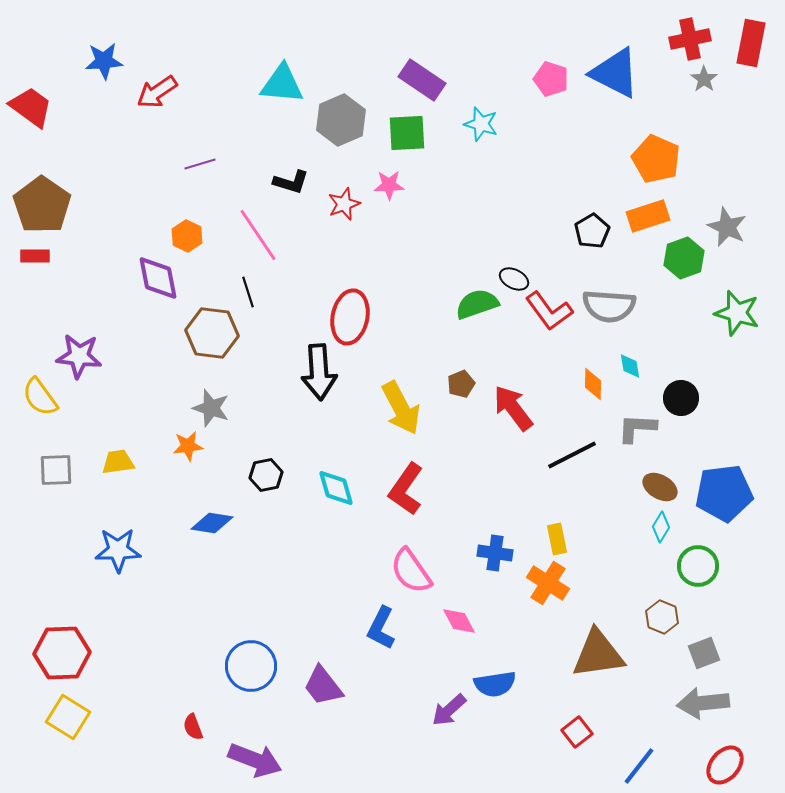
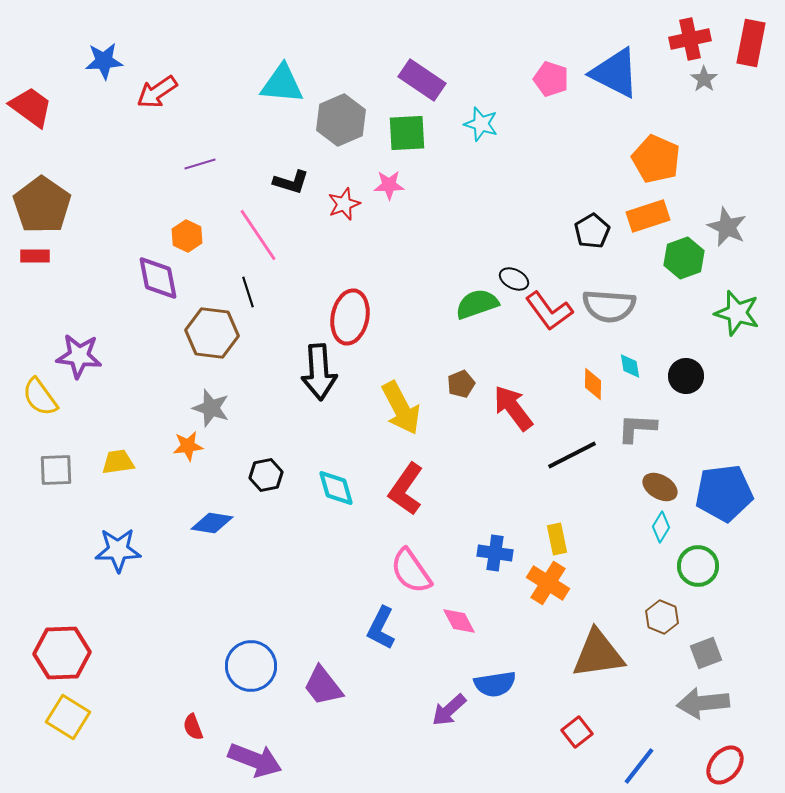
black circle at (681, 398): moved 5 px right, 22 px up
gray square at (704, 653): moved 2 px right
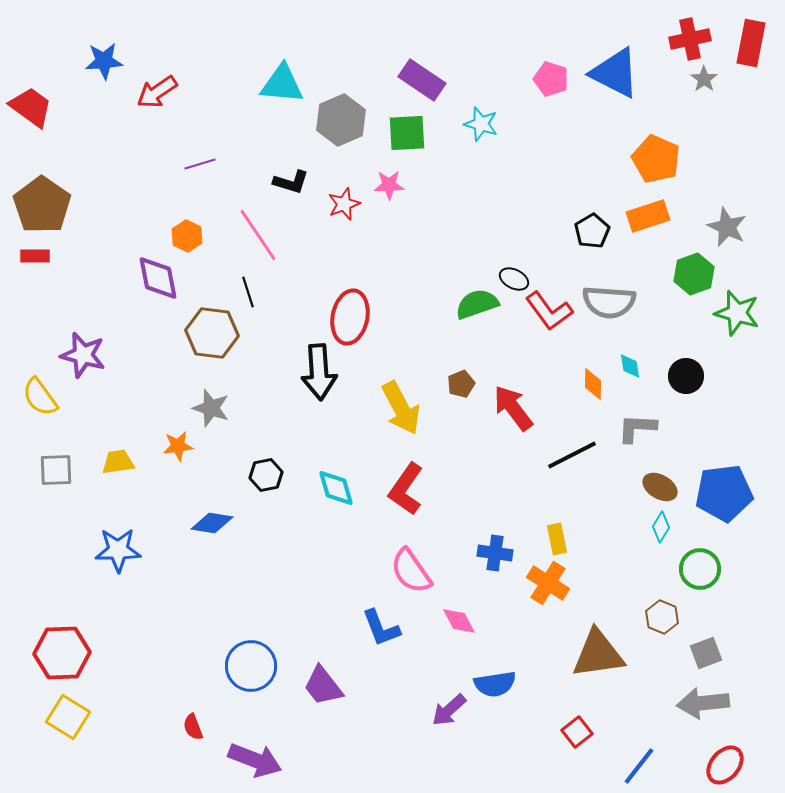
green hexagon at (684, 258): moved 10 px right, 16 px down
gray semicircle at (609, 306): moved 4 px up
purple star at (79, 356): moved 4 px right, 1 px up; rotated 9 degrees clockwise
orange star at (188, 446): moved 10 px left
green circle at (698, 566): moved 2 px right, 3 px down
blue L-shape at (381, 628): rotated 48 degrees counterclockwise
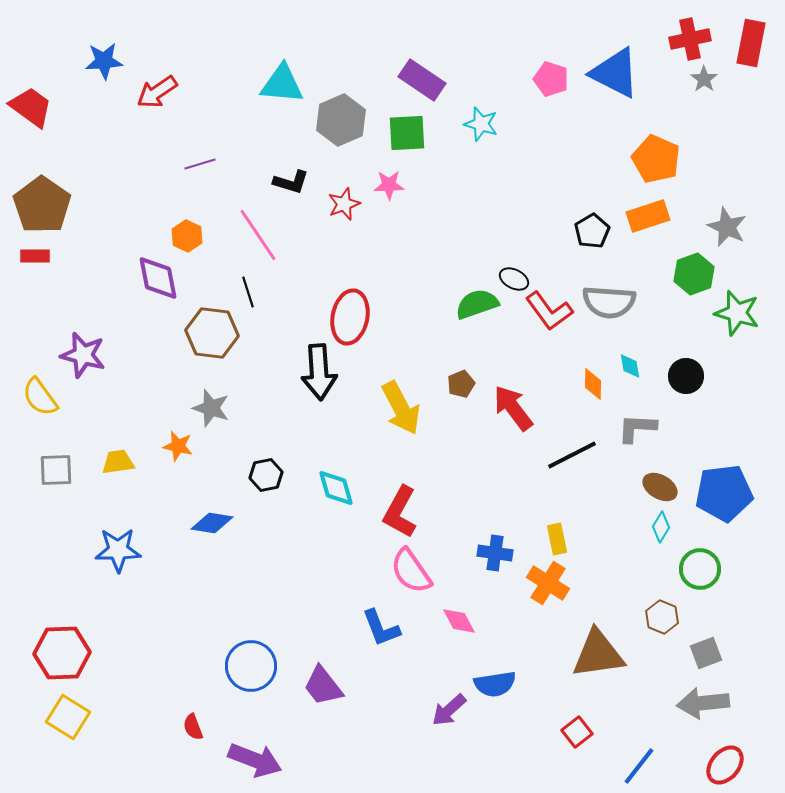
orange star at (178, 446): rotated 20 degrees clockwise
red L-shape at (406, 489): moved 6 px left, 23 px down; rotated 6 degrees counterclockwise
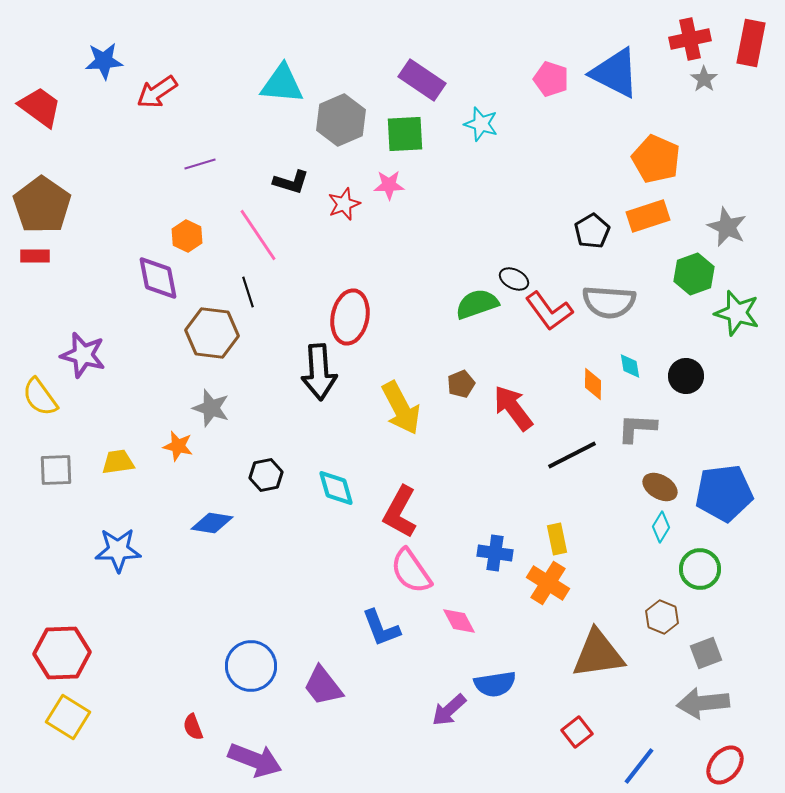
red trapezoid at (31, 107): moved 9 px right
green square at (407, 133): moved 2 px left, 1 px down
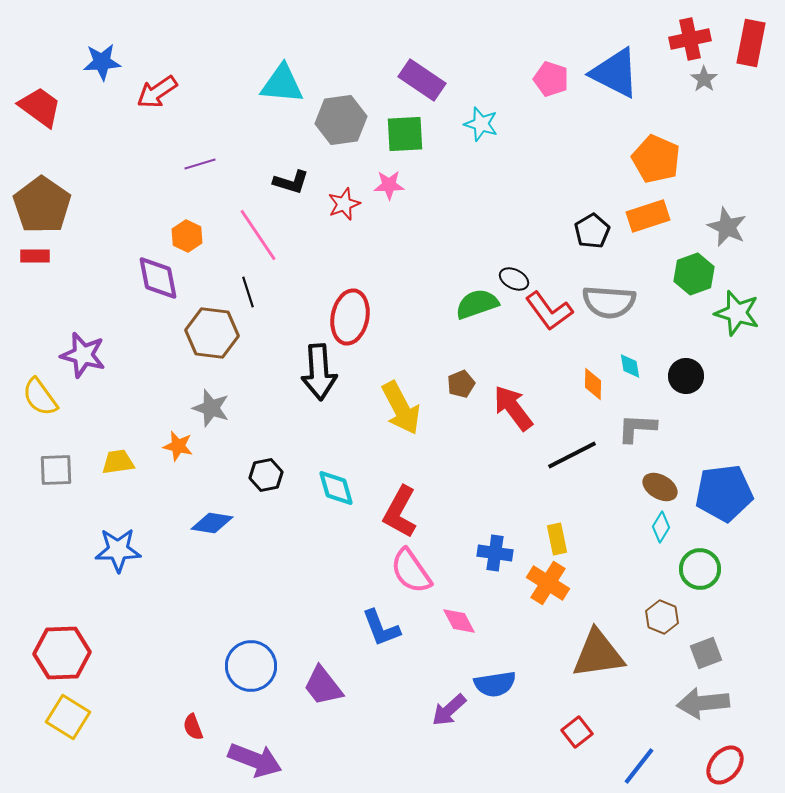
blue star at (104, 61): moved 2 px left, 1 px down
gray hexagon at (341, 120): rotated 15 degrees clockwise
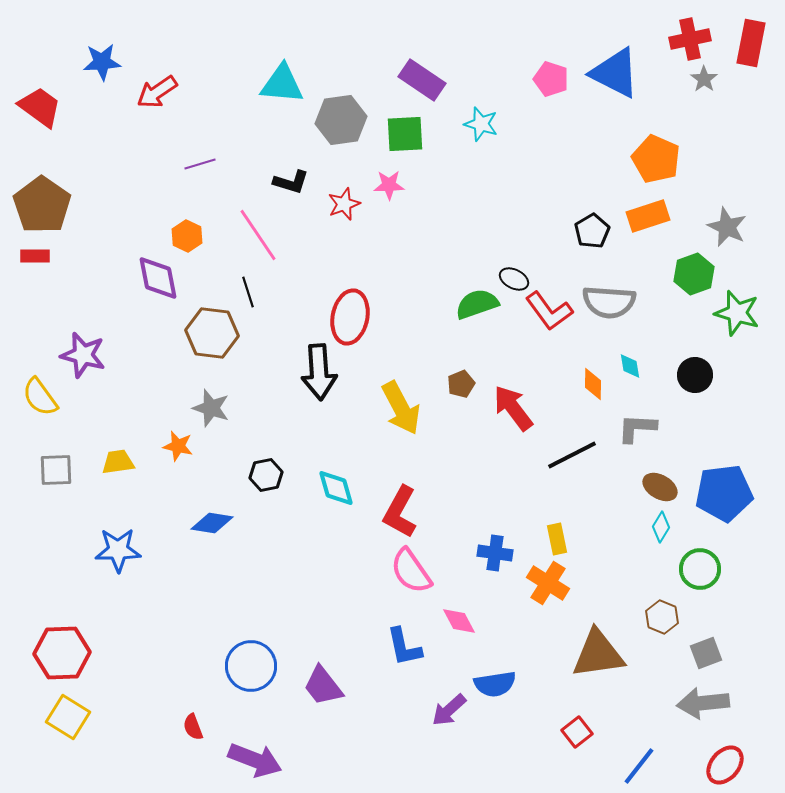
black circle at (686, 376): moved 9 px right, 1 px up
blue L-shape at (381, 628): moved 23 px right, 19 px down; rotated 9 degrees clockwise
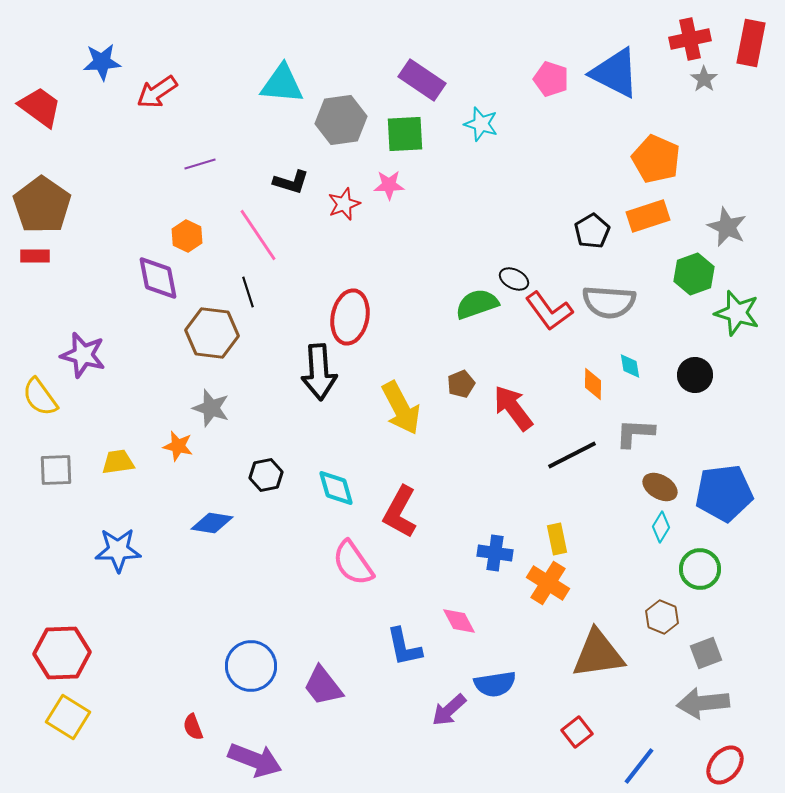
gray L-shape at (637, 428): moved 2 px left, 5 px down
pink semicircle at (411, 571): moved 58 px left, 8 px up
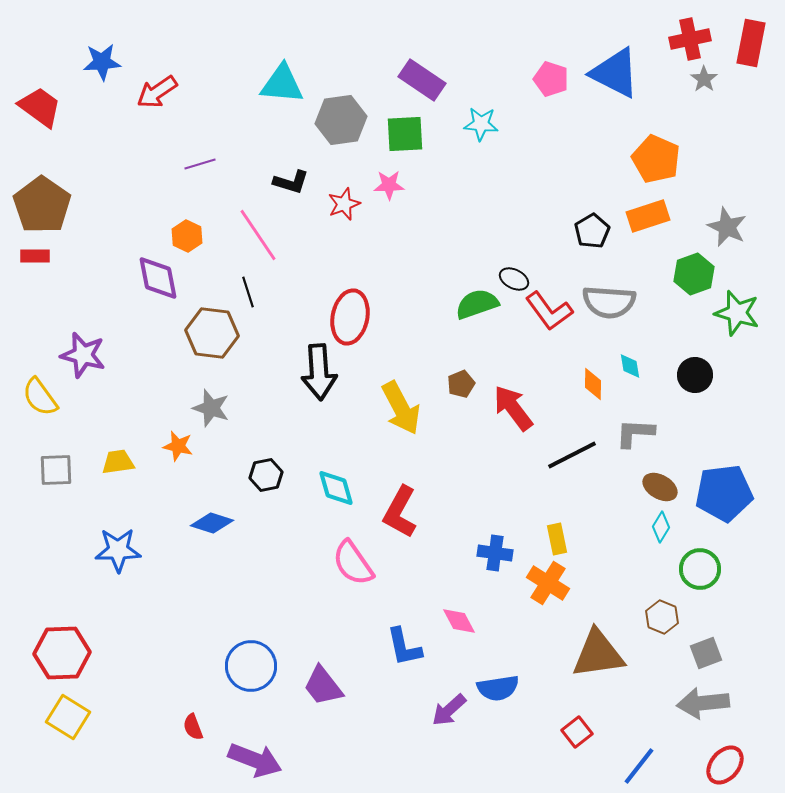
cyan star at (481, 124): rotated 12 degrees counterclockwise
blue diamond at (212, 523): rotated 9 degrees clockwise
blue semicircle at (495, 684): moved 3 px right, 4 px down
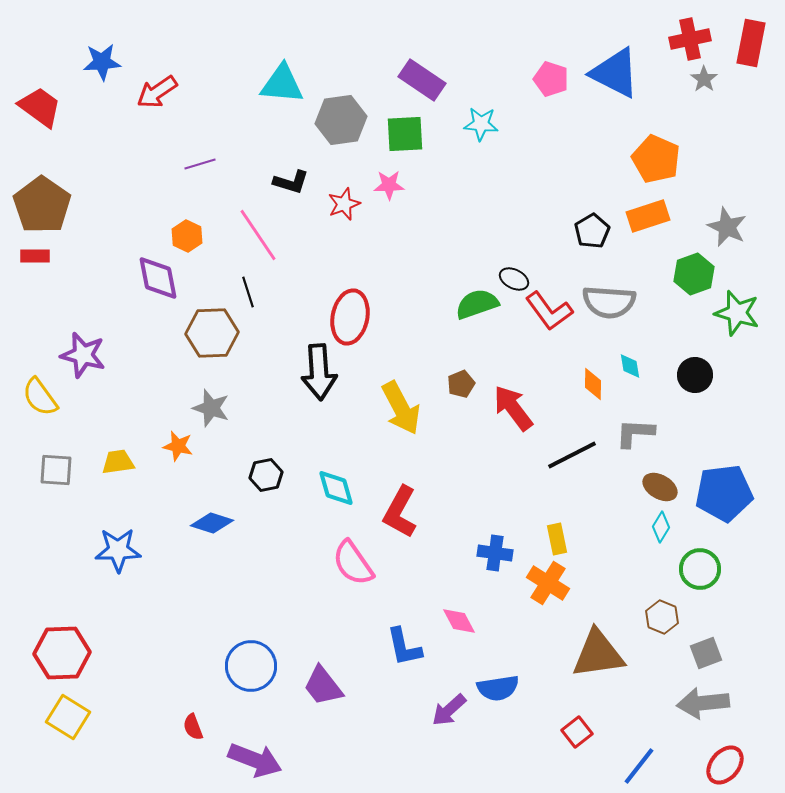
brown hexagon at (212, 333): rotated 9 degrees counterclockwise
gray square at (56, 470): rotated 6 degrees clockwise
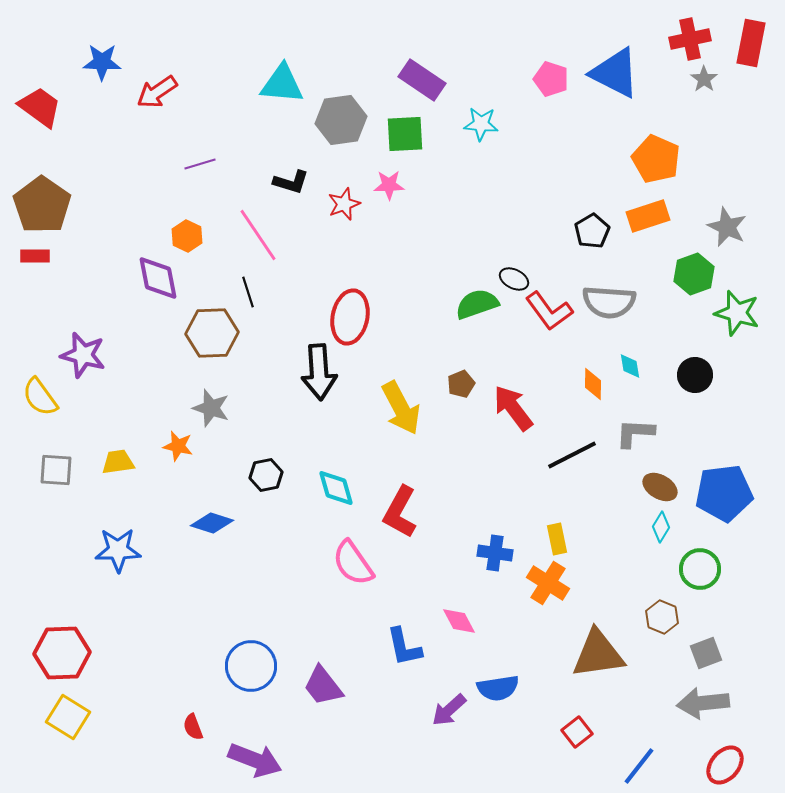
blue star at (102, 62): rotated 6 degrees clockwise
